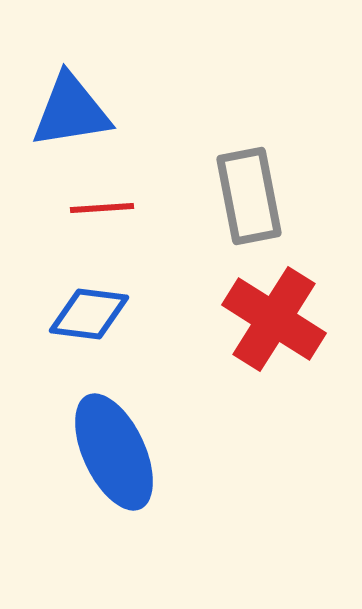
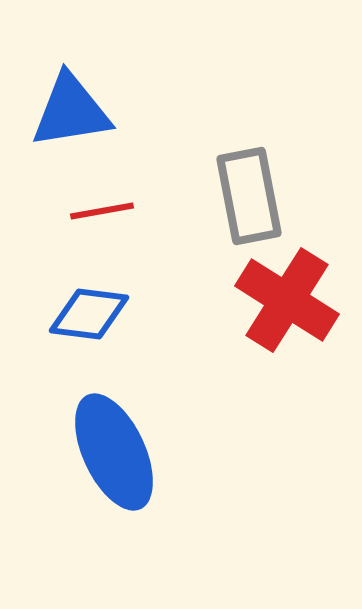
red line: moved 3 px down; rotated 6 degrees counterclockwise
red cross: moved 13 px right, 19 px up
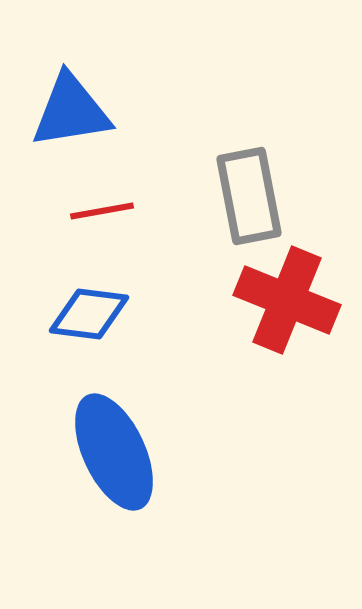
red cross: rotated 10 degrees counterclockwise
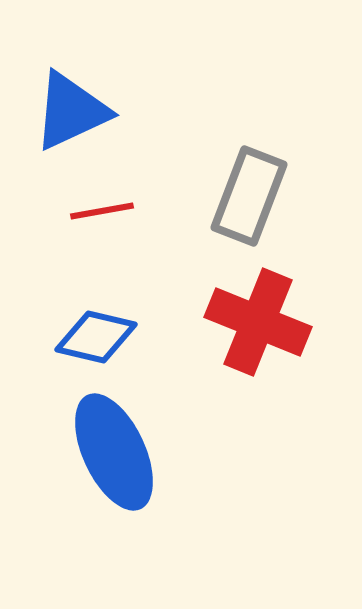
blue triangle: rotated 16 degrees counterclockwise
gray rectangle: rotated 32 degrees clockwise
red cross: moved 29 px left, 22 px down
blue diamond: moved 7 px right, 23 px down; rotated 6 degrees clockwise
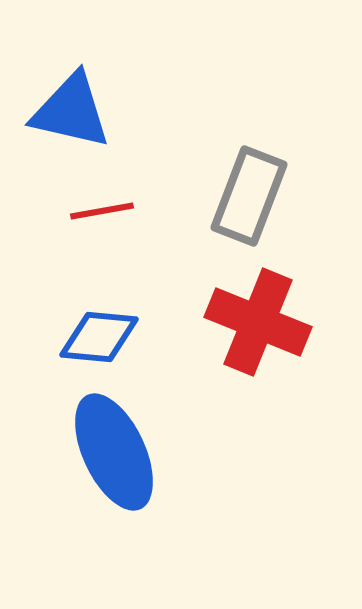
blue triangle: rotated 38 degrees clockwise
blue diamond: moved 3 px right; rotated 8 degrees counterclockwise
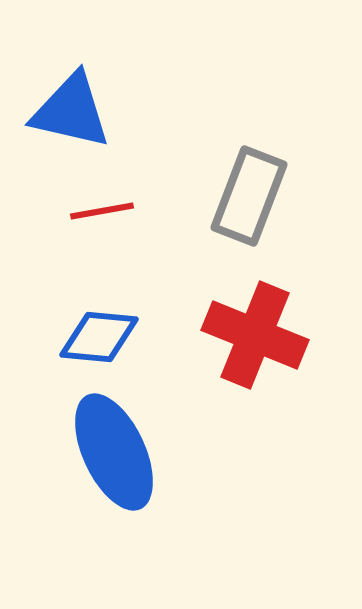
red cross: moved 3 px left, 13 px down
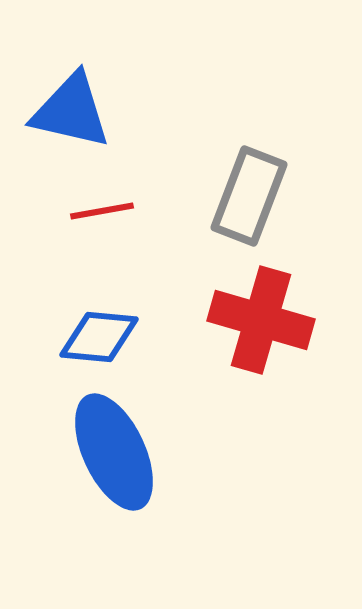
red cross: moved 6 px right, 15 px up; rotated 6 degrees counterclockwise
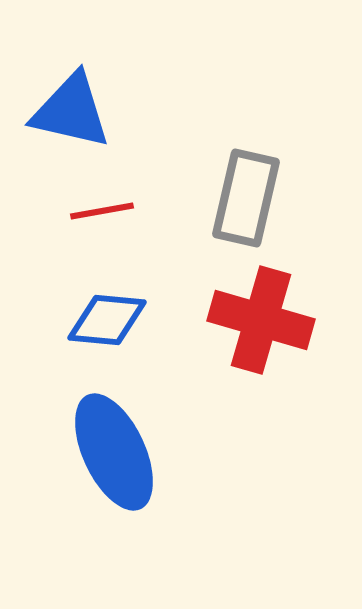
gray rectangle: moved 3 px left, 2 px down; rotated 8 degrees counterclockwise
blue diamond: moved 8 px right, 17 px up
